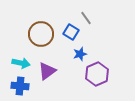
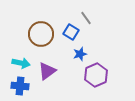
purple hexagon: moved 1 px left, 1 px down
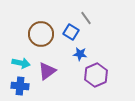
blue star: rotated 24 degrees clockwise
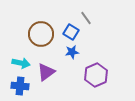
blue star: moved 8 px left, 2 px up; rotated 16 degrees counterclockwise
purple triangle: moved 1 px left, 1 px down
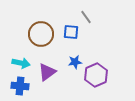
gray line: moved 1 px up
blue square: rotated 28 degrees counterclockwise
blue star: moved 3 px right, 10 px down
purple triangle: moved 1 px right
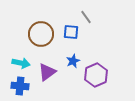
blue star: moved 2 px left, 1 px up; rotated 16 degrees counterclockwise
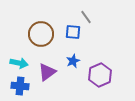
blue square: moved 2 px right
cyan arrow: moved 2 px left
purple hexagon: moved 4 px right
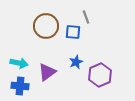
gray line: rotated 16 degrees clockwise
brown circle: moved 5 px right, 8 px up
blue star: moved 3 px right, 1 px down
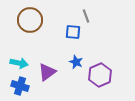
gray line: moved 1 px up
brown circle: moved 16 px left, 6 px up
blue star: rotated 24 degrees counterclockwise
blue cross: rotated 12 degrees clockwise
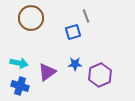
brown circle: moved 1 px right, 2 px up
blue square: rotated 21 degrees counterclockwise
blue star: moved 1 px left, 2 px down; rotated 24 degrees counterclockwise
